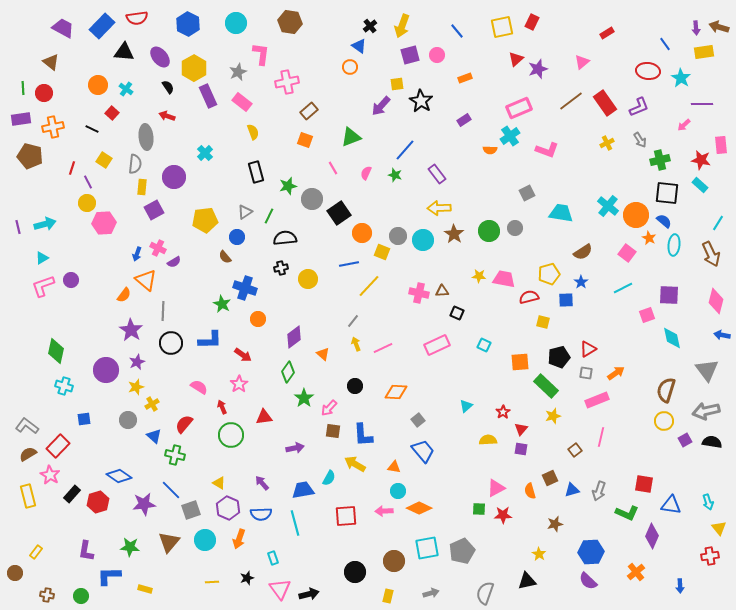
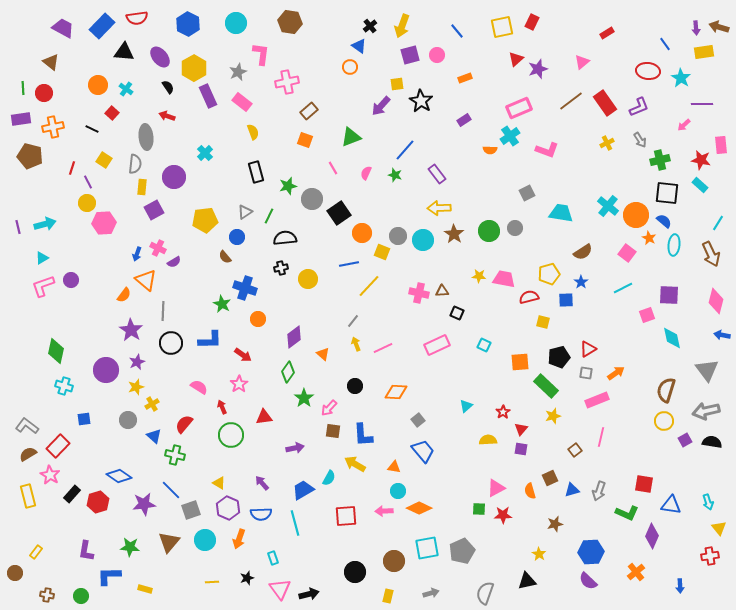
blue trapezoid at (303, 490): rotated 20 degrees counterclockwise
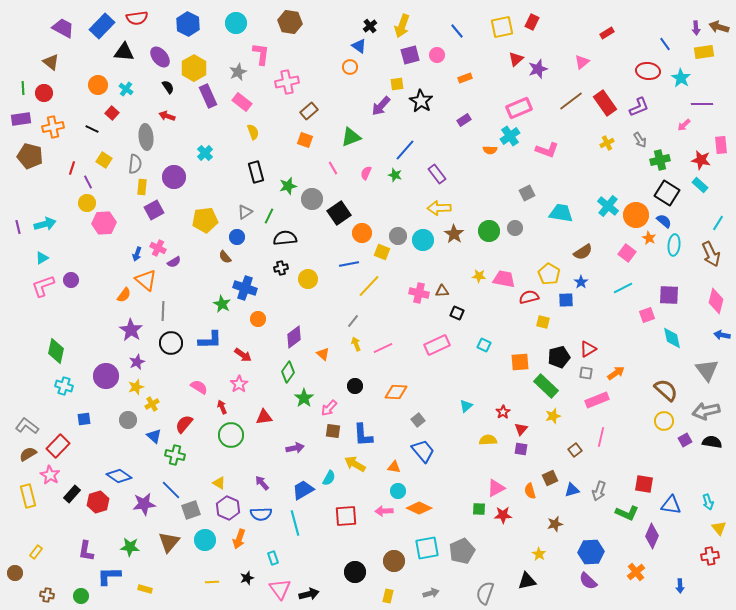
black square at (667, 193): rotated 25 degrees clockwise
yellow pentagon at (549, 274): rotated 25 degrees counterclockwise
purple circle at (106, 370): moved 6 px down
brown semicircle at (666, 390): rotated 115 degrees clockwise
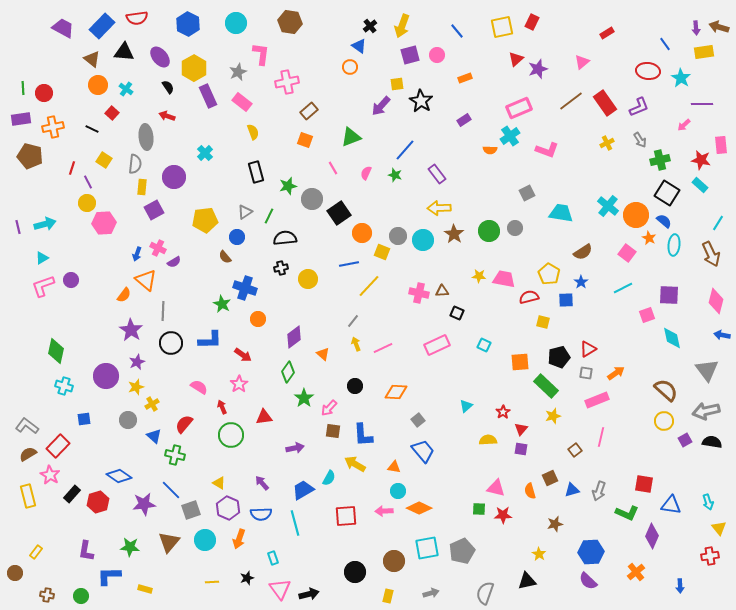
brown triangle at (51, 62): moved 41 px right, 3 px up
pink triangle at (496, 488): rotated 42 degrees clockwise
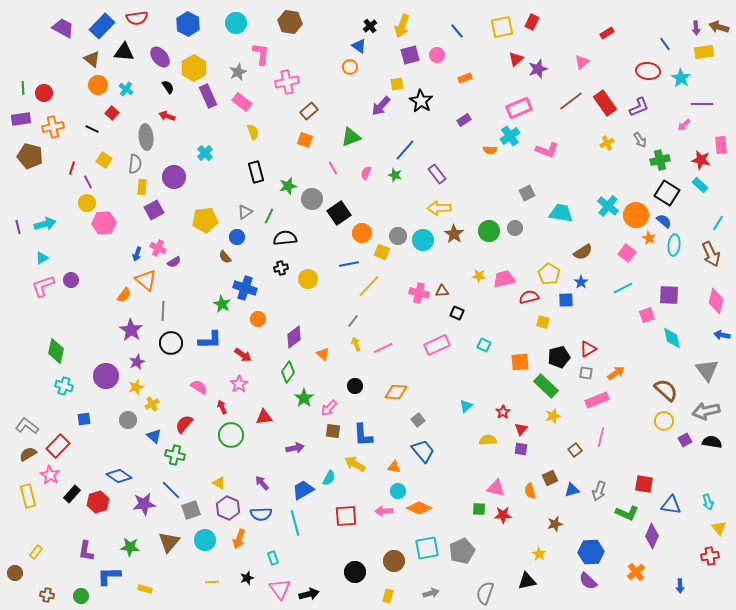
pink trapezoid at (504, 279): rotated 25 degrees counterclockwise
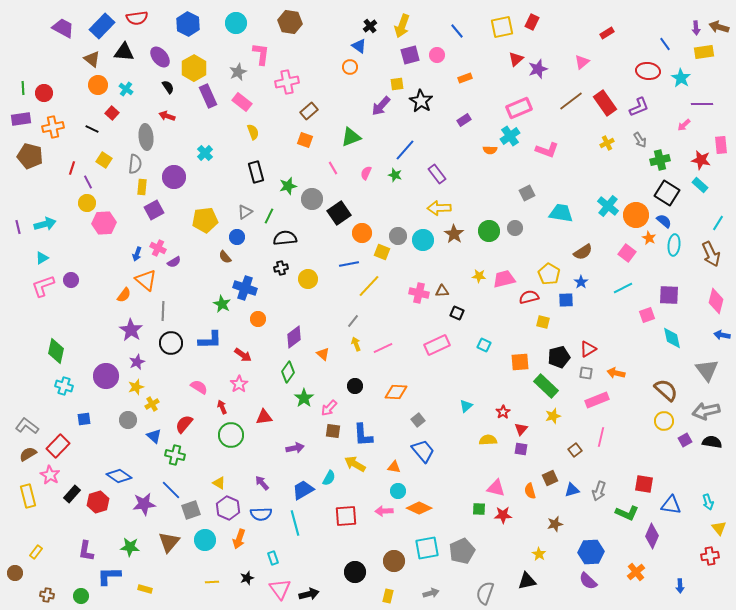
orange arrow at (616, 373): rotated 132 degrees counterclockwise
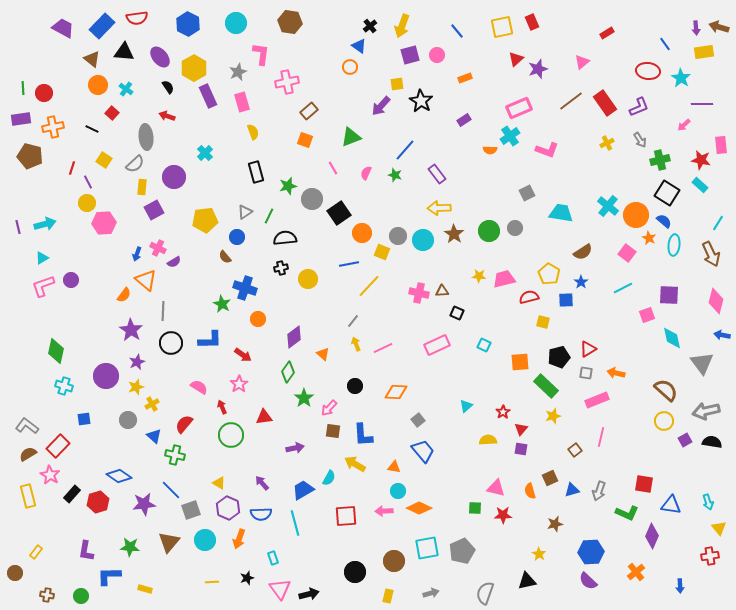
red rectangle at (532, 22): rotated 49 degrees counterclockwise
pink rectangle at (242, 102): rotated 36 degrees clockwise
gray semicircle at (135, 164): rotated 42 degrees clockwise
gray triangle at (707, 370): moved 5 px left, 7 px up
green square at (479, 509): moved 4 px left, 1 px up
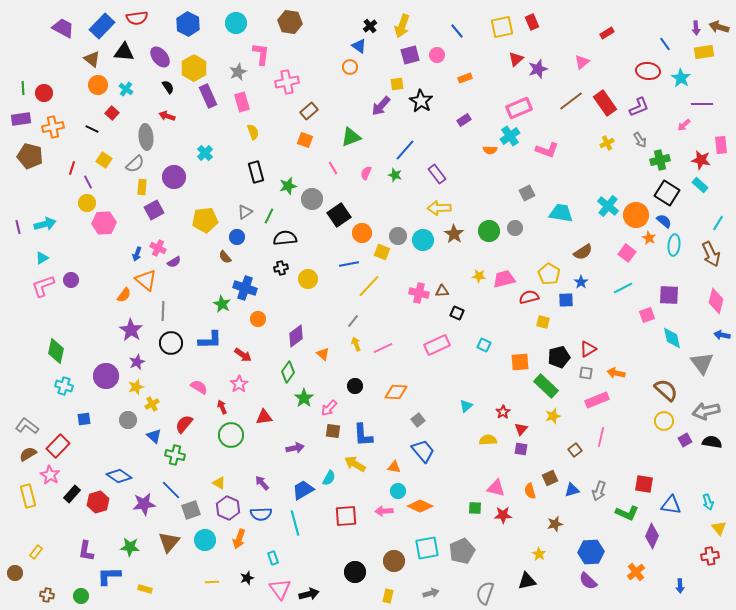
black square at (339, 213): moved 2 px down
purple diamond at (294, 337): moved 2 px right, 1 px up
orange diamond at (419, 508): moved 1 px right, 2 px up
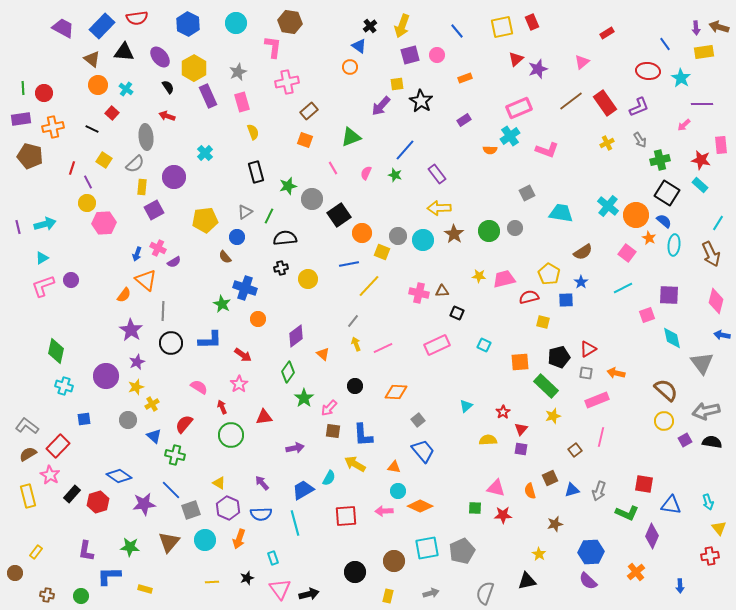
pink L-shape at (261, 54): moved 12 px right, 7 px up
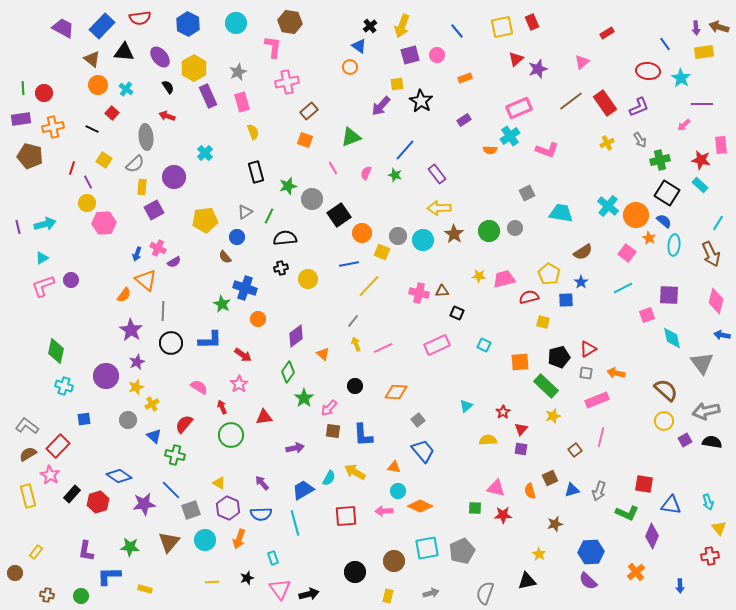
red semicircle at (137, 18): moved 3 px right
yellow arrow at (355, 464): moved 8 px down
